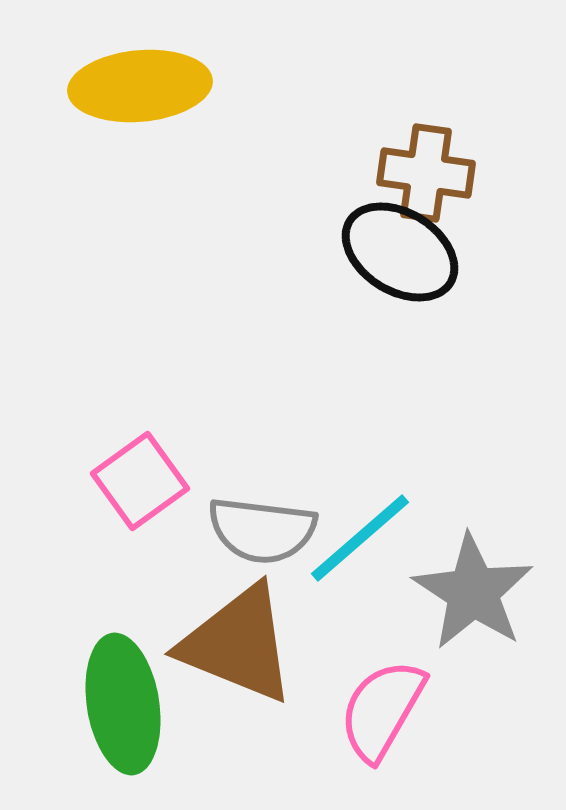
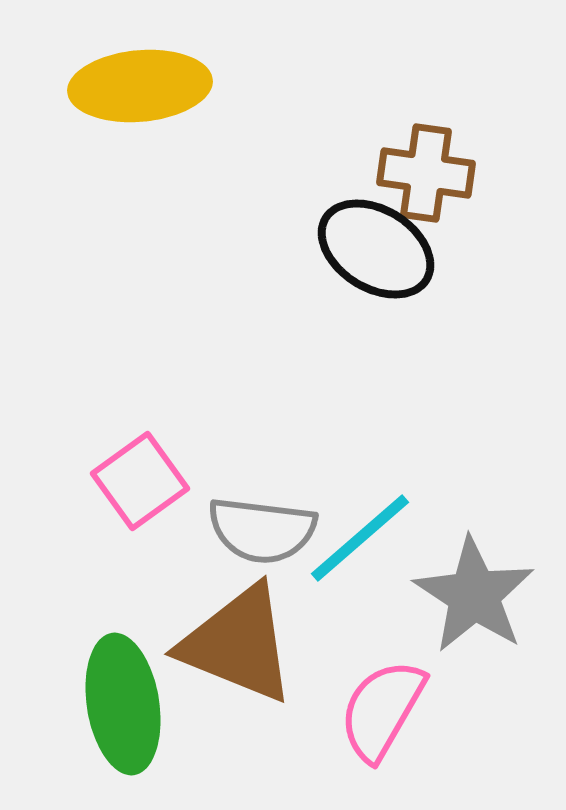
black ellipse: moved 24 px left, 3 px up
gray star: moved 1 px right, 3 px down
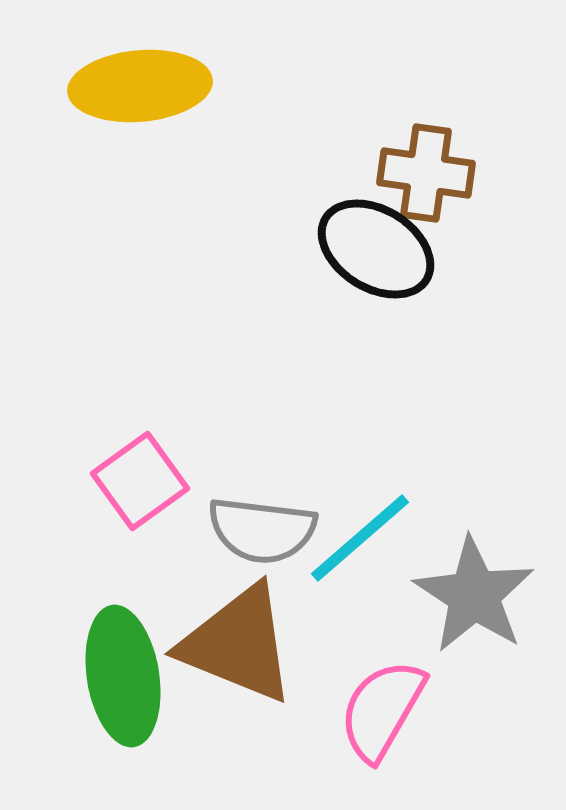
green ellipse: moved 28 px up
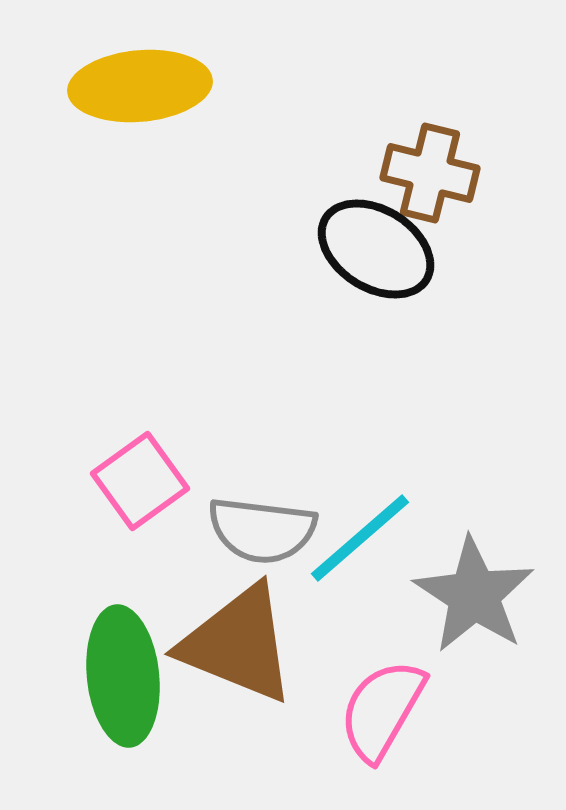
brown cross: moved 4 px right; rotated 6 degrees clockwise
green ellipse: rotated 3 degrees clockwise
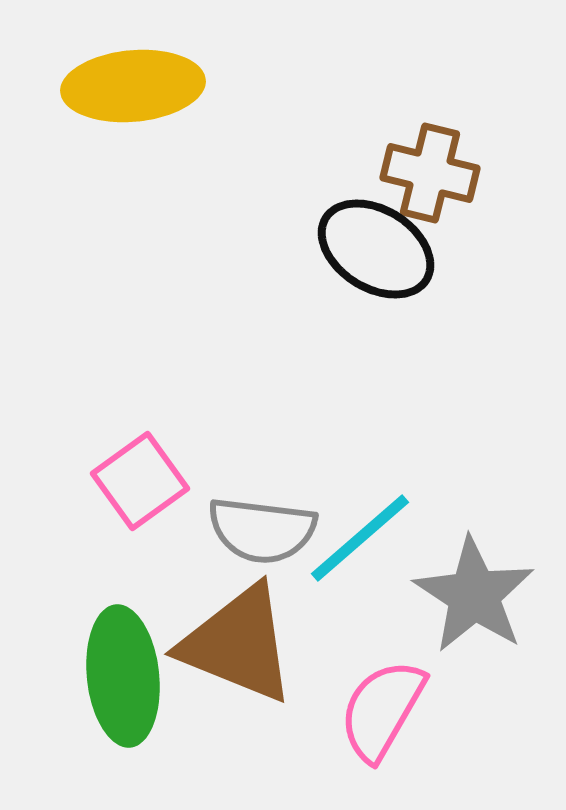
yellow ellipse: moved 7 px left
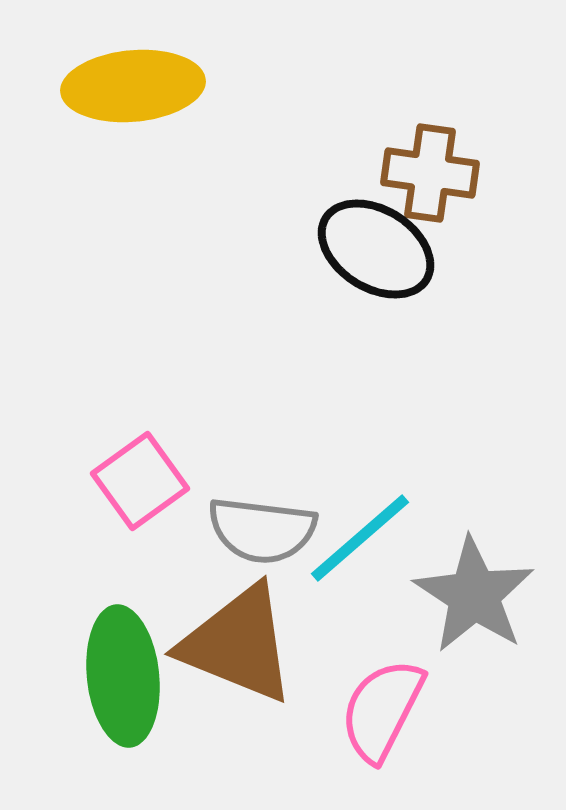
brown cross: rotated 6 degrees counterclockwise
pink semicircle: rotated 3 degrees counterclockwise
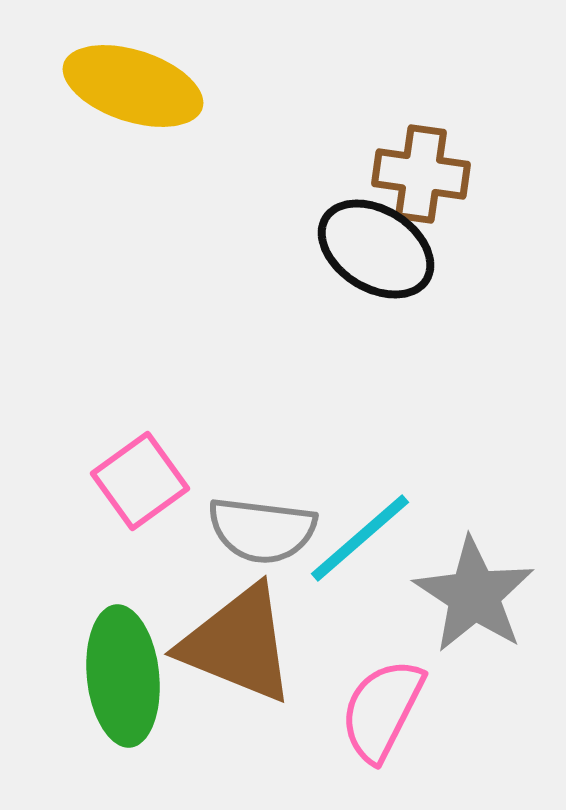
yellow ellipse: rotated 23 degrees clockwise
brown cross: moved 9 px left, 1 px down
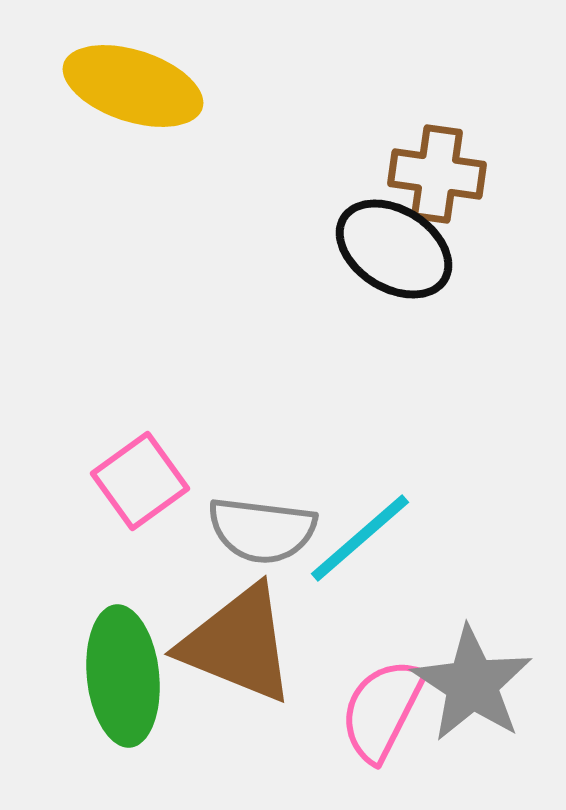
brown cross: moved 16 px right
black ellipse: moved 18 px right
gray star: moved 2 px left, 89 px down
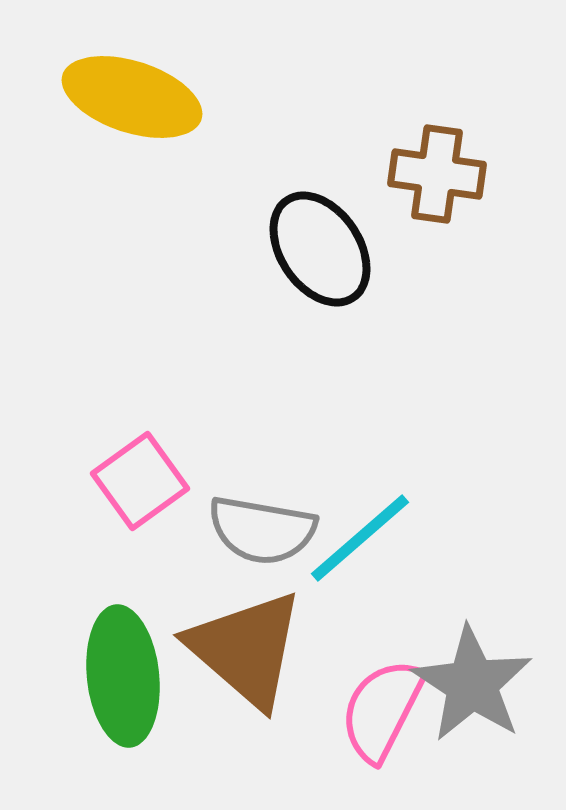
yellow ellipse: moved 1 px left, 11 px down
black ellipse: moved 74 px left; rotated 24 degrees clockwise
gray semicircle: rotated 3 degrees clockwise
brown triangle: moved 8 px right, 5 px down; rotated 19 degrees clockwise
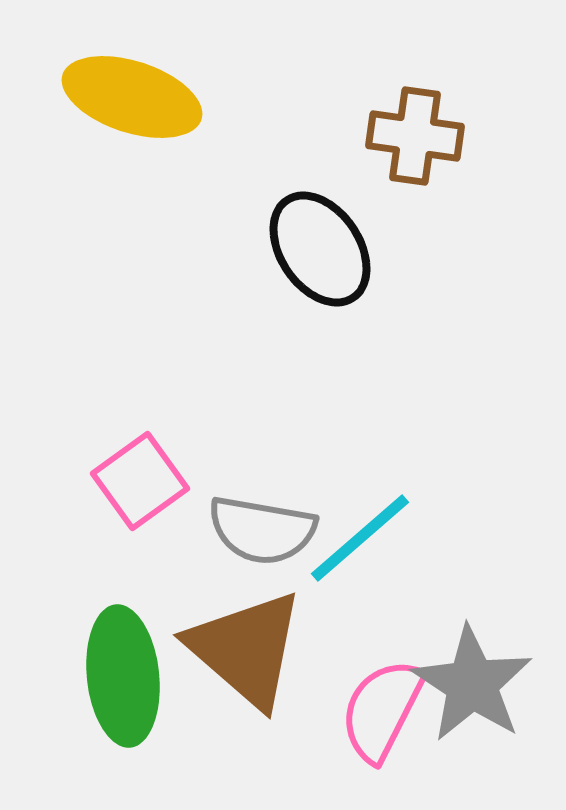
brown cross: moved 22 px left, 38 px up
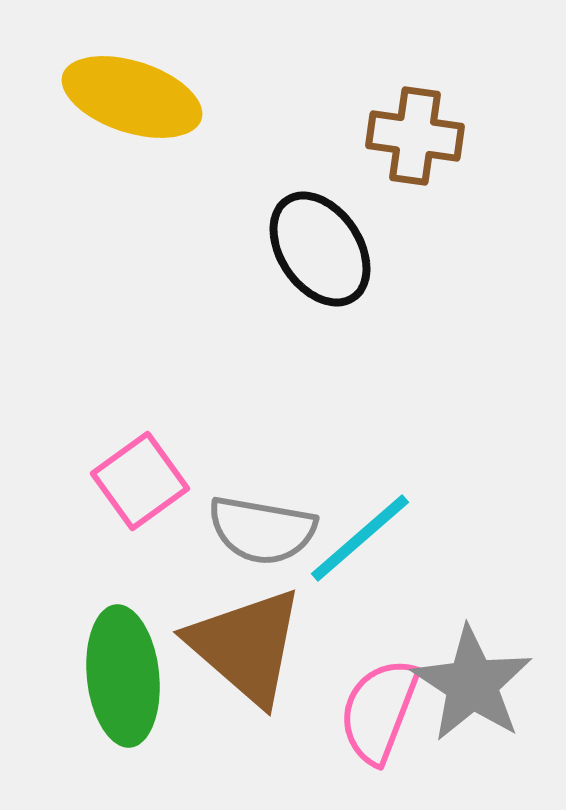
brown triangle: moved 3 px up
pink semicircle: moved 3 px left, 1 px down; rotated 6 degrees counterclockwise
